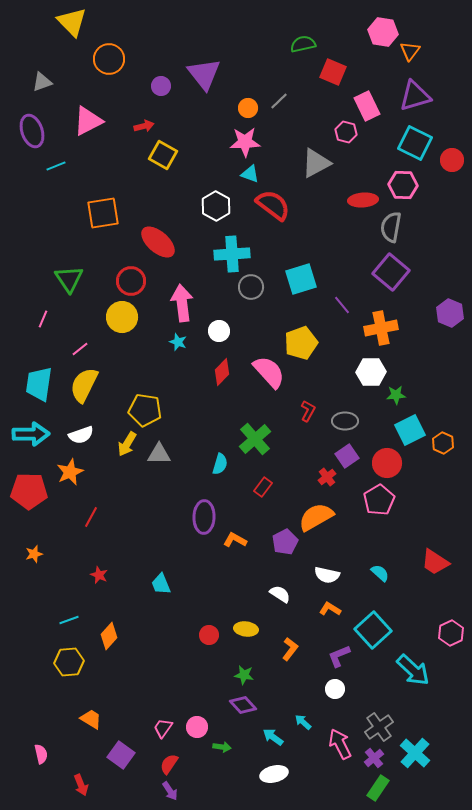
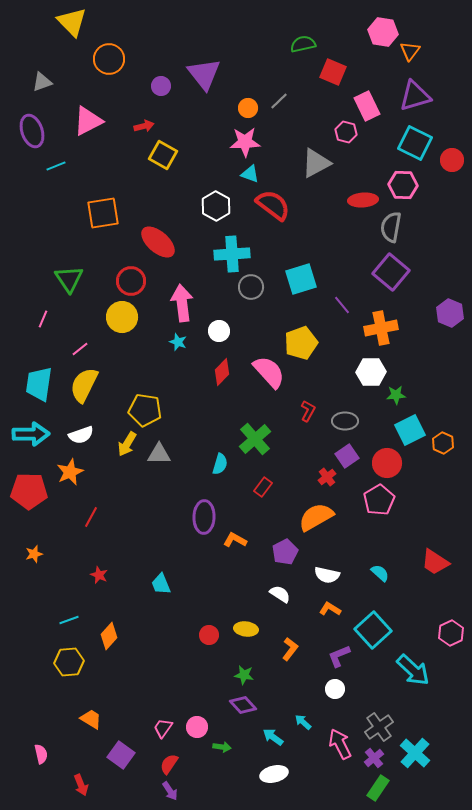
purple pentagon at (285, 542): moved 10 px down
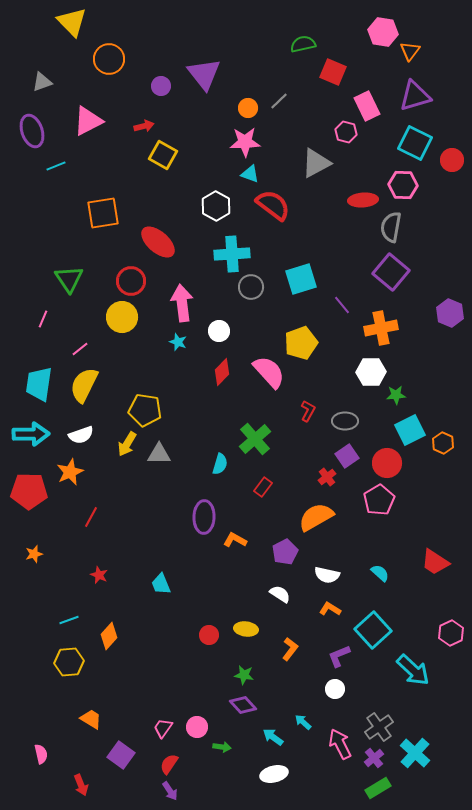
green rectangle at (378, 788): rotated 25 degrees clockwise
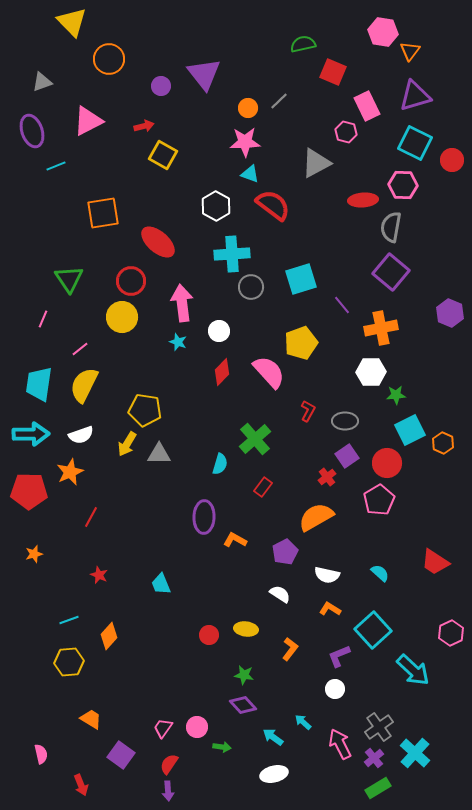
purple arrow at (170, 791): moved 2 px left; rotated 30 degrees clockwise
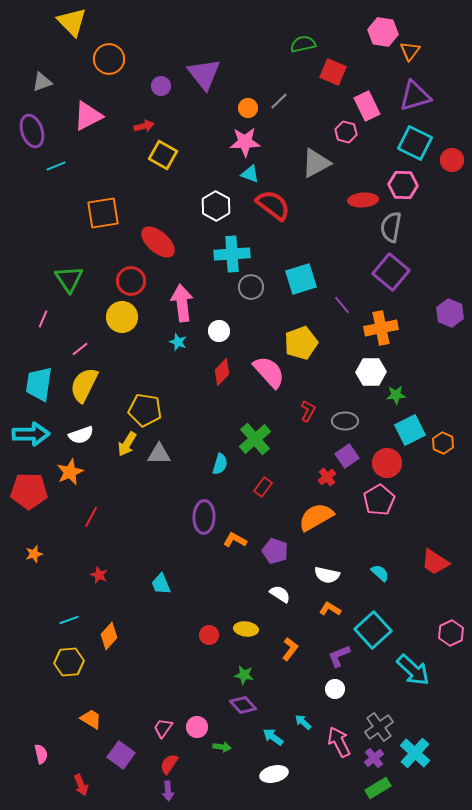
pink triangle at (88, 121): moved 5 px up
purple pentagon at (285, 552): moved 10 px left, 1 px up; rotated 25 degrees counterclockwise
pink arrow at (340, 744): moved 1 px left, 2 px up
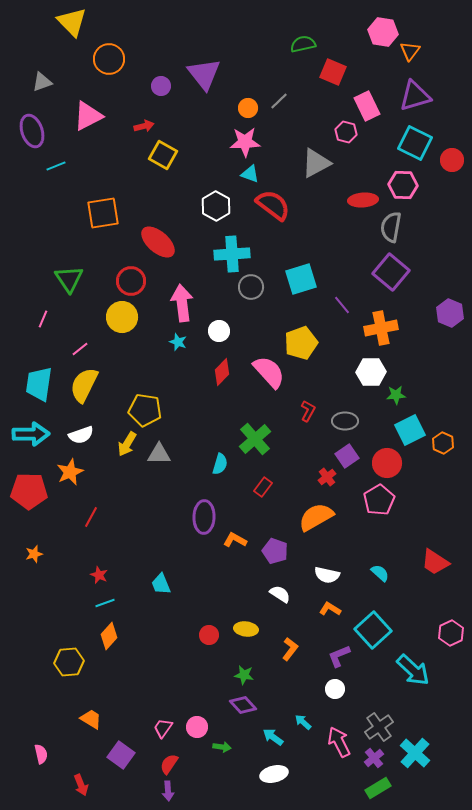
cyan line at (69, 620): moved 36 px right, 17 px up
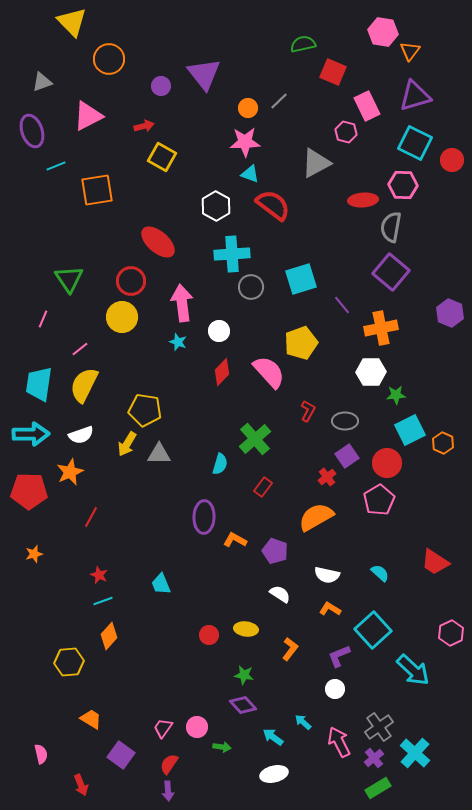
yellow square at (163, 155): moved 1 px left, 2 px down
orange square at (103, 213): moved 6 px left, 23 px up
cyan line at (105, 603): moved 2 px left, 2 px up
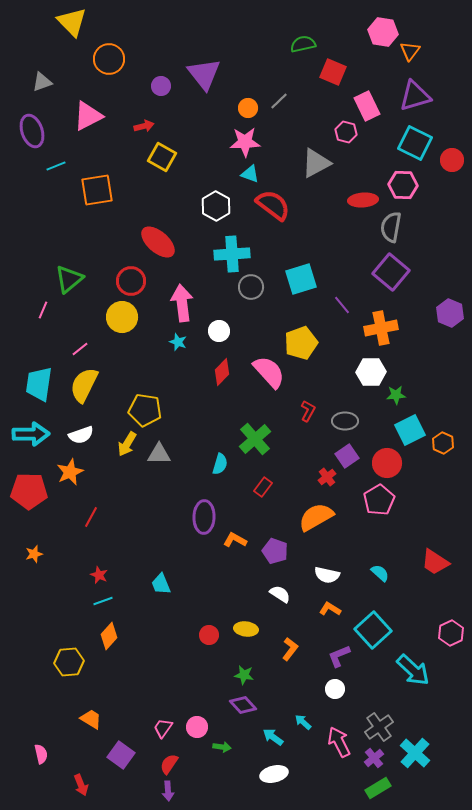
green triangle at (69, 279): rotated 24 degrees clockwise
pink line at (43, 319): moved 9 px up
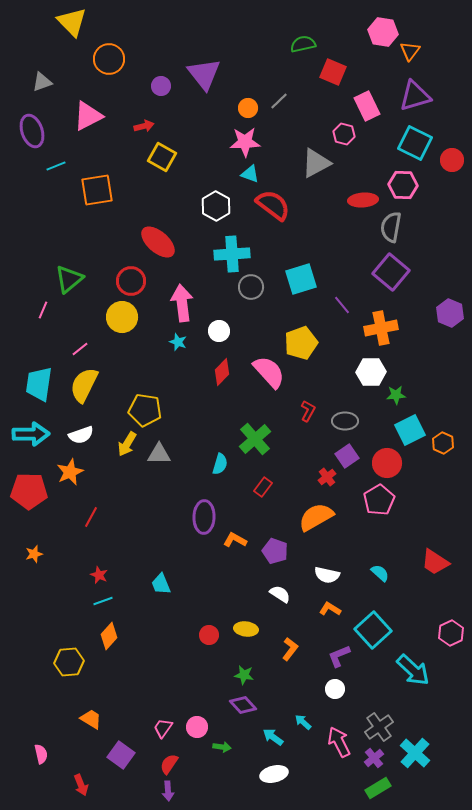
pink hexagon at (346, 132): moved 2 px left, 2 px down
